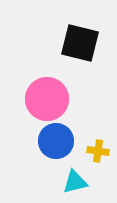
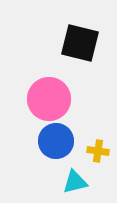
pink circle: moved 2 px right
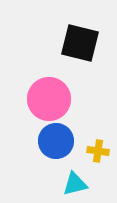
cyan triangle: moved 2 px down
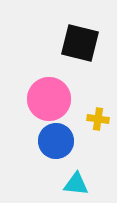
yellow cross: moved 32 px up
cyan triangle: moved 1 px right; rotated 20 degrees clockwise
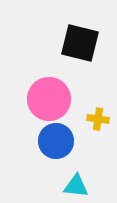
cyan triangle: moved 2 px down
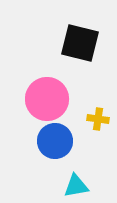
pink circle: moved 2 px left
blue circle: moved 1 px left
cyan triangle: rotated 16 degrees counterclockwise
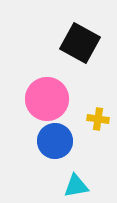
black square: rotated 15 degrees clockwise
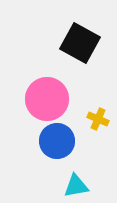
yellow cross: rotated 15 degrees clockwise
blue circle: moved 2 px right
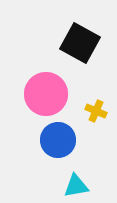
pink circle: moved 1 px left, 5 px up
yellow cross: moved 2 px left, 8 px up
blue circle: moved 1 px right, 1 px up
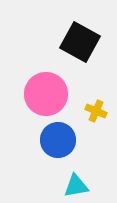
black square: moved 1 px up
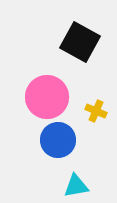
pink circle: moved 1 px right, 3 px down
